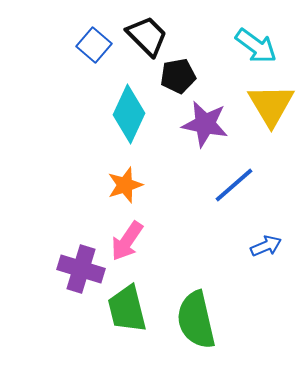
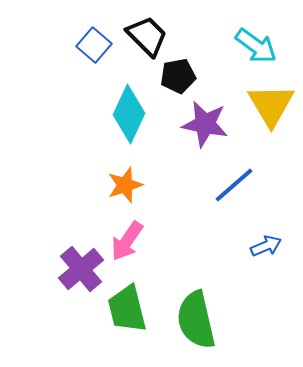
purple cross: rotated 33 degrees clockwise
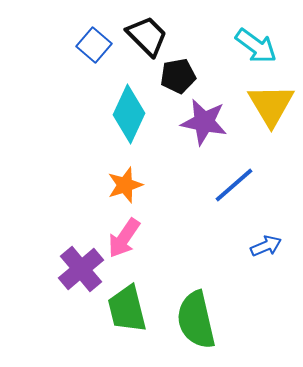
purple star: moved 1 px left, 2 px up
pink arrow: moved 3 px left, 3 px up
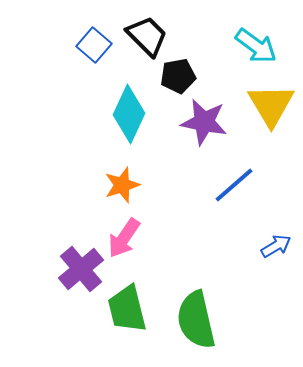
orange star: moved 3 px left
blue arrow: moved 10 px right; rotated 8 degrees counterclockwise
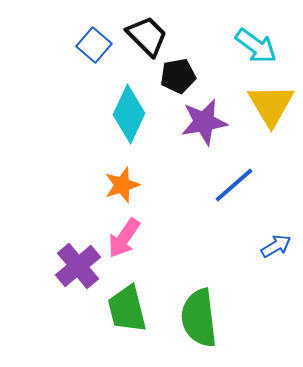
purple star: rotated 21 degrees counterclockwise
purple cross: moved 3 px left, 3 px up
green semicircle: moved 3 px right, 2 px up; rotated 6 degrees clockwise
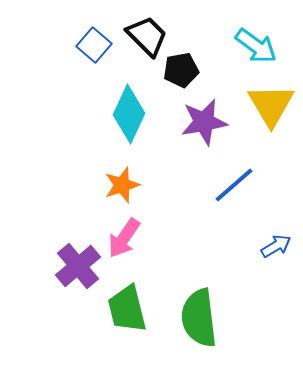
black pentagon: moved 3 px right, 6 px up
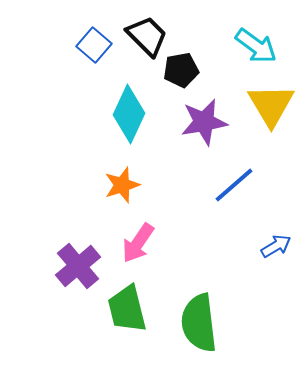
pink arrow: moved 14 px right, 5 px down
green semicircle: moved 5 px down
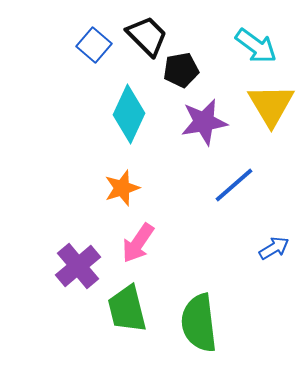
orange star: moved 3 px down
blue arrow: moved 2 px left, 2 px down
